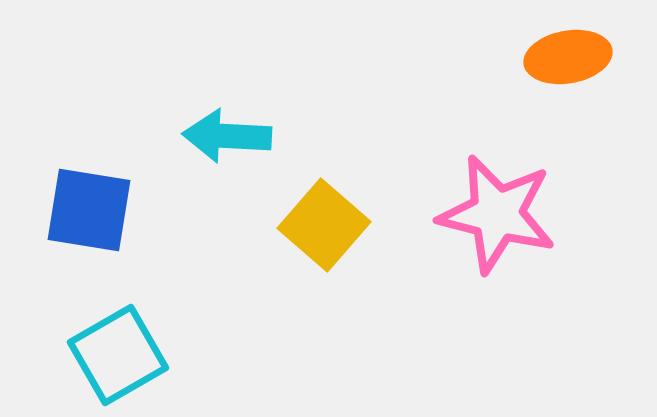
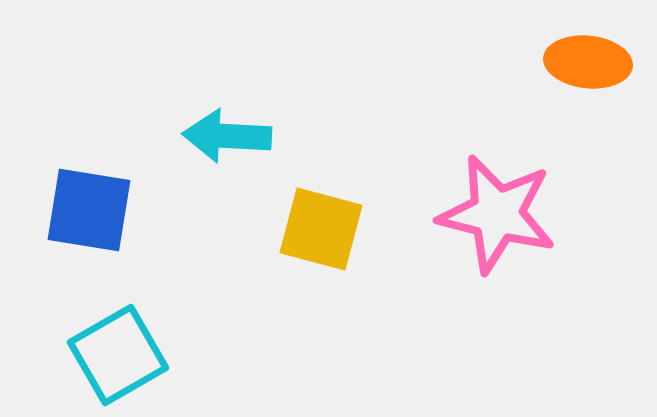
orange ellipse: moved 20 px right, 5 px down; rotated 16 degrees clockwise
yellow square: moved 3 px left, 4 px down; rotated 26 degrees counterclockwise
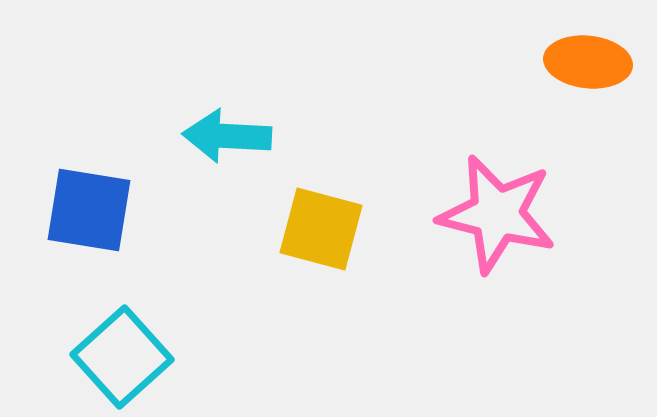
cyan square: moved 4 px right, 2 px down; rotated 12 degrees counterclockwise
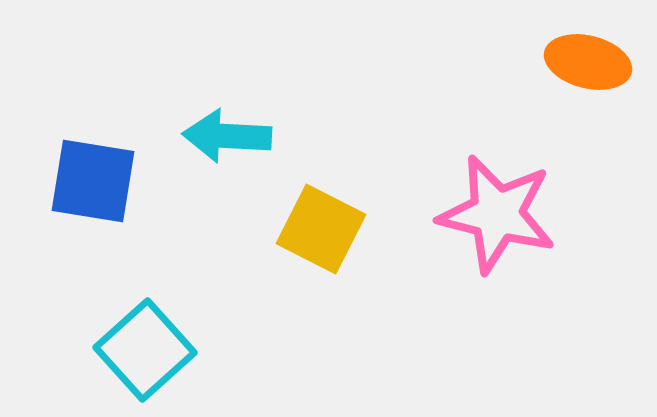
orange ellipse: rotated 8 degrees clockwise
blue square: moved 4 px right, 29 px up
yellow square: rotated 12 degrees clockwise
cyan square: moved 23 px right, 7 px up
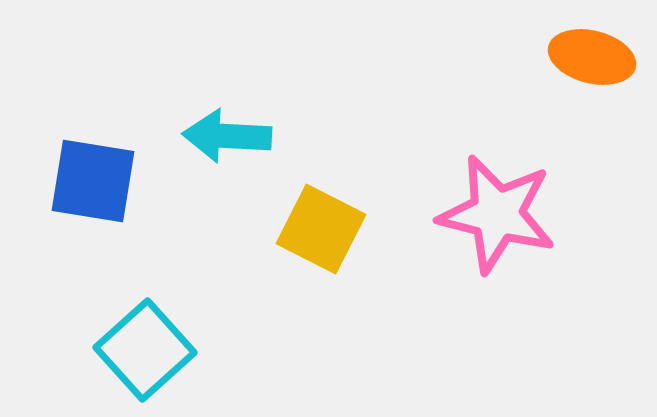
orange ellipse: moved 4 px right, 5 px up
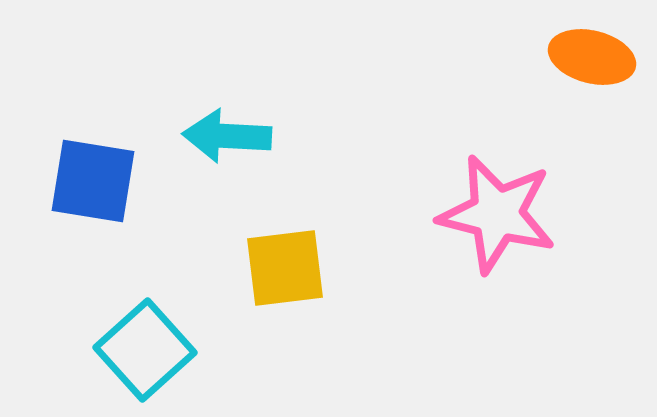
yellow square: moved 36 px left, 39 px down; rotated 34 degrees counterclockwise
